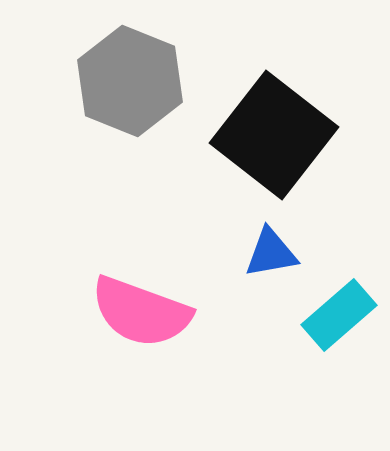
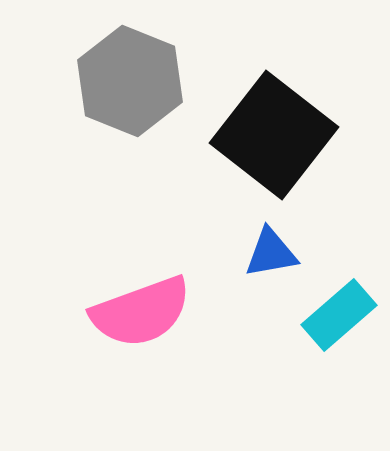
pink semicircle: rotated 40 degrees counterclockwise
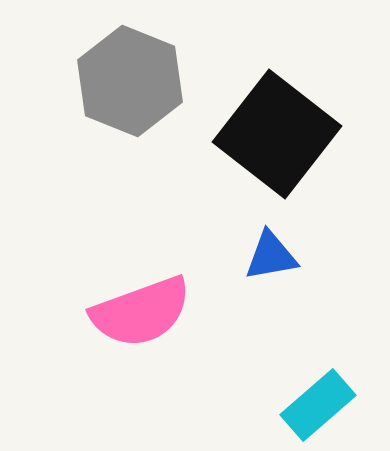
black square: moved 3 px right, 1 px up
blue triangle: moved 3 px down
cyan rectangle: moved 21 px left, 90 px down
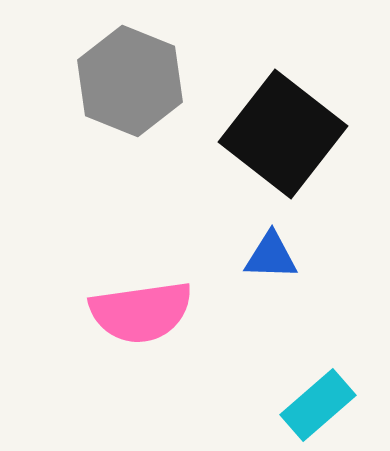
black square: moved 6 px right
blue triangle: rotated 12 degrees clockwise
pink semicircle: rotated 12 degrees clockwise
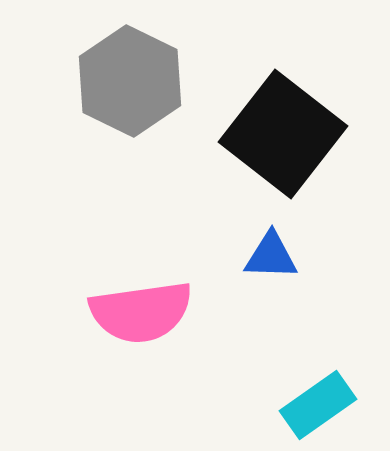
gray hexagon: rotated 4 degrees clockwise
cyan rectangle: rotated 6 degrees clockwise
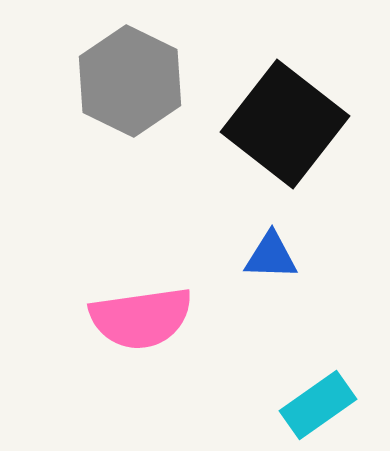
black square: moved 2 px right, 10 px up
pink semicircle: moved 6 px down
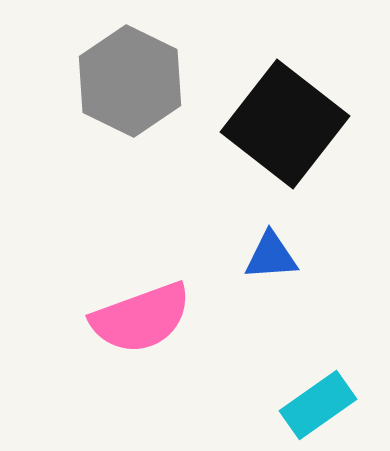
blue triangle: rotated 6 degrees counterclockwise
pink semicircle: rotated 12 degrees counterclockwise
